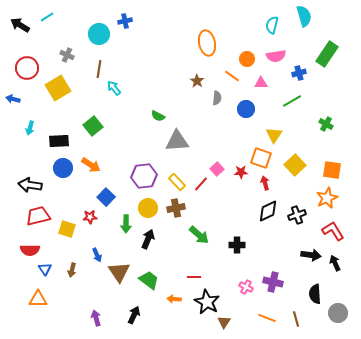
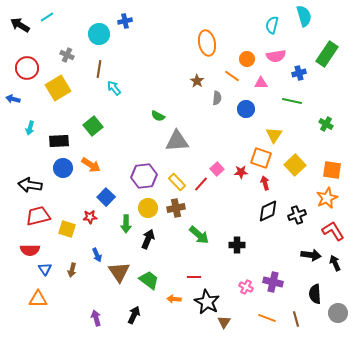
green line at (292, 101): rotated 42 degrees clockwise
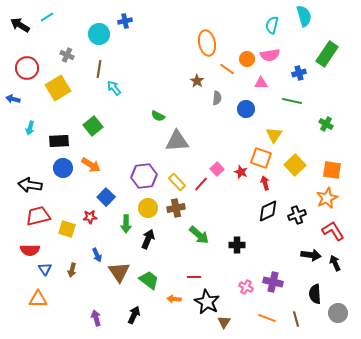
pink semicircle at (276, 56): moved 6 px left, 1 px up
orange line at (232, 76): moved 5 px left, 7 px up
red star at (241, 172): rotated 24 degrees clockwise
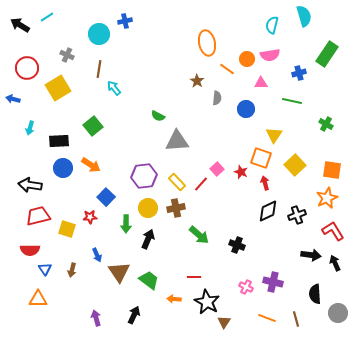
black cross at (237, 245): rotated 21 degrees clockwise
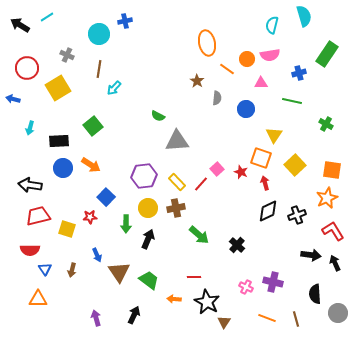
cyan arrow at (114, 88): rotated 98 degrees counterclockwise
black cross at (237, 245): rotated 21 degrees clockwise
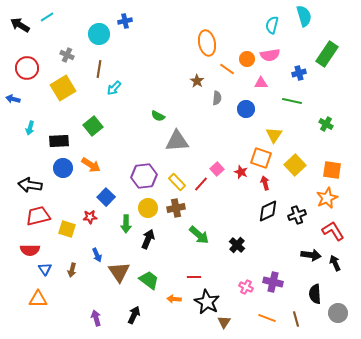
yellow square at (58, 88): moved 5 px right
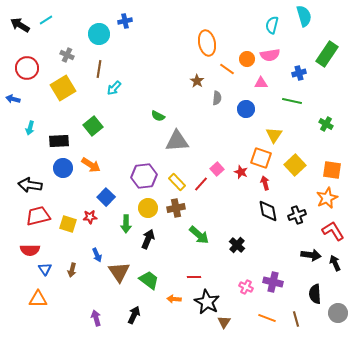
cyan line at (47, 17): moved 1 px left, 3 px down
black diamond at (268, 211): rotated 75 degrees counterclockwise
yellow square at (67, 229): moved 1 px right, 5 px up
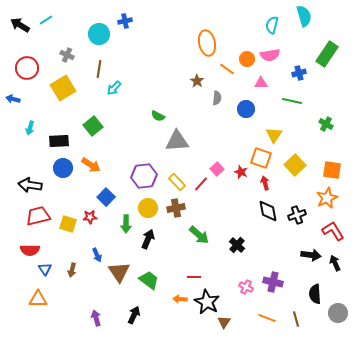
orange arrow at (174, 299): moved 6 px right
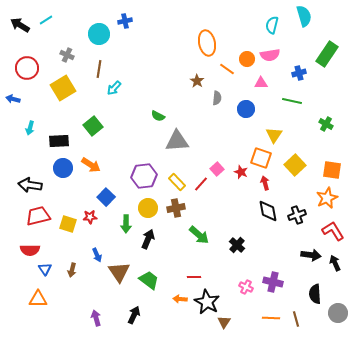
orange line at (267, 318): moved 4 px right; rotated 18 degrees counterclockwise
